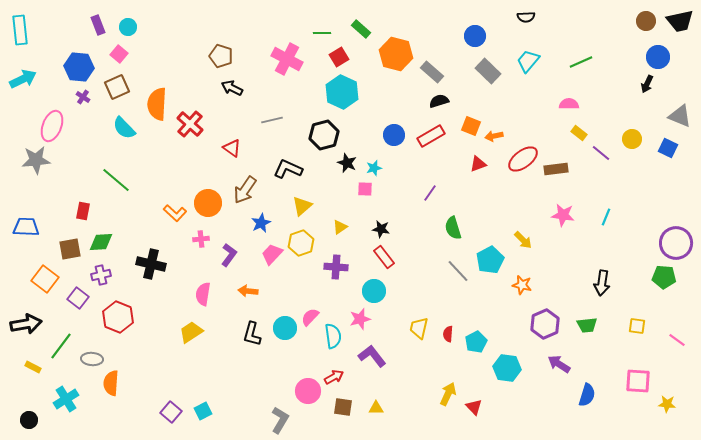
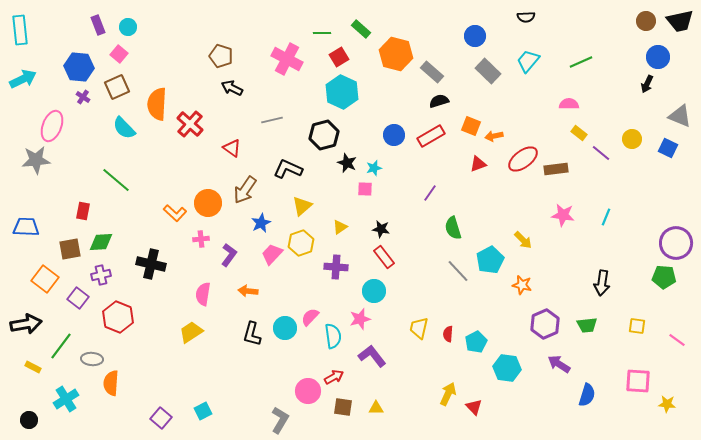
purple square at (171, 412): moved 10 px left, 6 px down
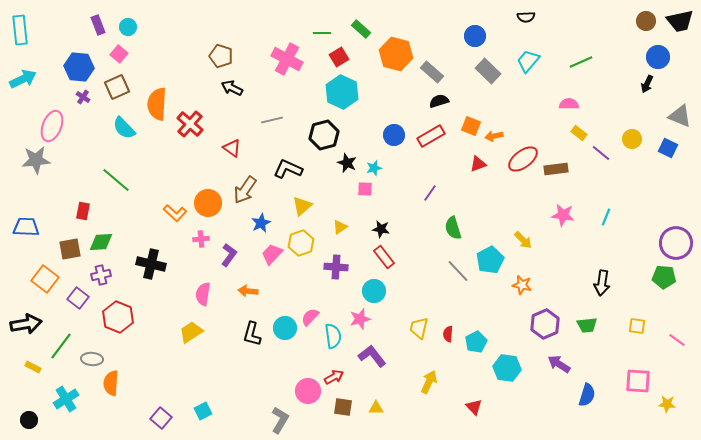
yellow arrow at (448, 394): moved 19 px left, 12 px up
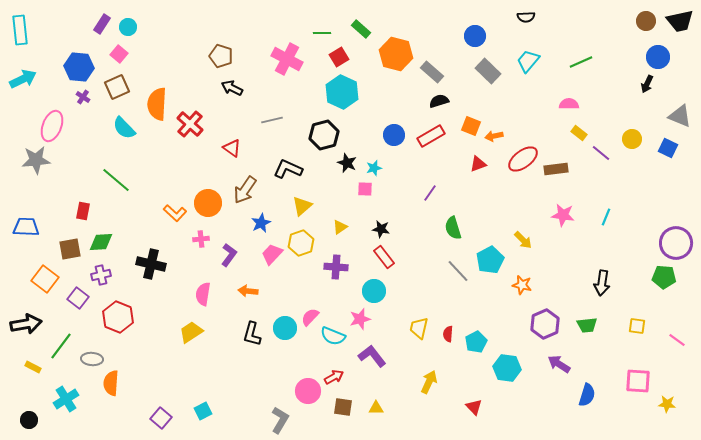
purple rectangle at (98, 25): moved 4 px right, 1 px up; rotated 54 degrees clockwise
cyan semicircle at (333, 336): rotated 120 degrees clockwise
